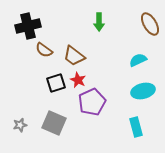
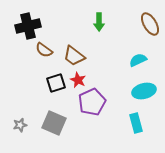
cyan ellipse: moved 1 px right
cyan rectangle: moved 4 px up
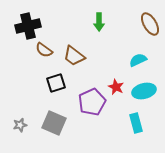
red star: moved 38 px right, 7 px down
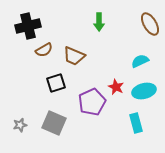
brown semicircle: rotated 66 degrees counterclockwise
brown trapezoid: rotated 15 degrees counterclockwise
cyan semicircle: moved 2 px right, 1 px down
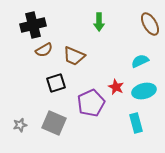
black cross: moved 5 px right, 1 px up
purple pentagon: moved 1 px left, 1 px down
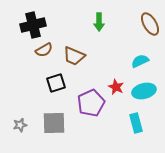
gray square: rotated 25 degrees counterclockwise
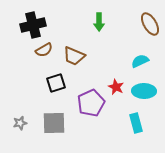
cyan ellipse: rotated 15 degrees clockwise
gray star: moved 2 px up
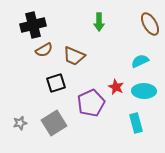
gray square: rotated 30 degrees counterclockwise
